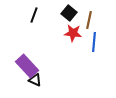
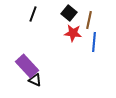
black line: moved 1 px left, 1 px up
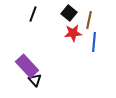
red star: rotated 12 degrees counterclockwise
black triangle: rotated 24 degrees clockwise
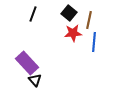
purple rectangle: moved 3 px up
